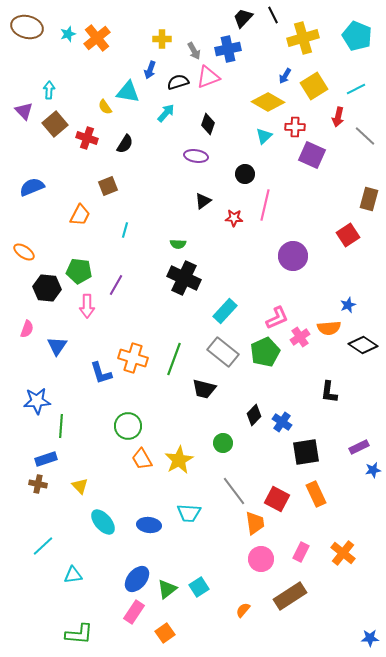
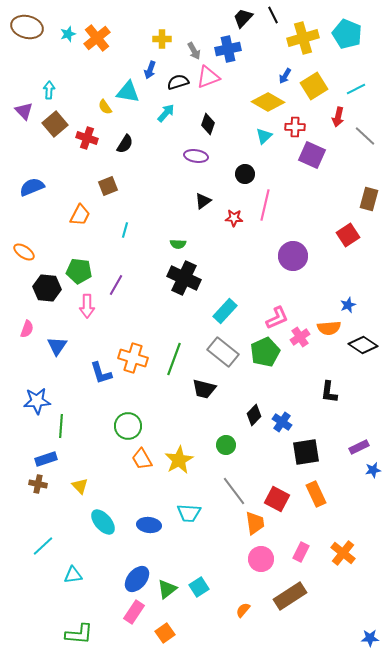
cyan pentagon at (357, 36): moved 10 px left, 2 px up
green circle at (223, 443): moved 3 px right, 2 px down
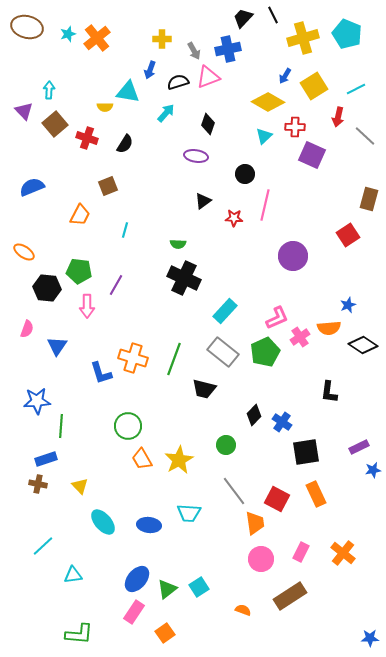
yellow semicircle at (105, 107): rotated 56 degrees counterclockwise
orange semicircle at (243, 610): rotated 70 degrees clockwise
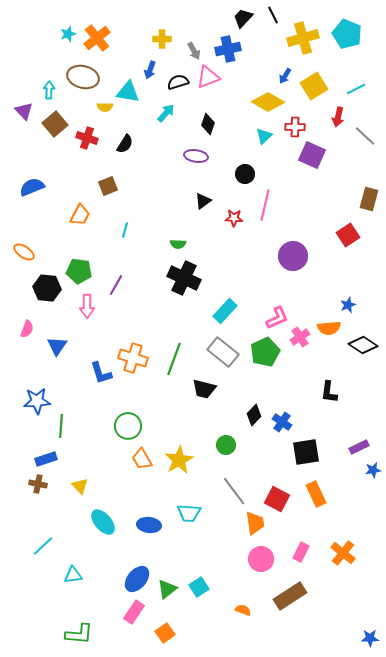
brown ellipse at (27, 27): moved 56 px right, 50 px down
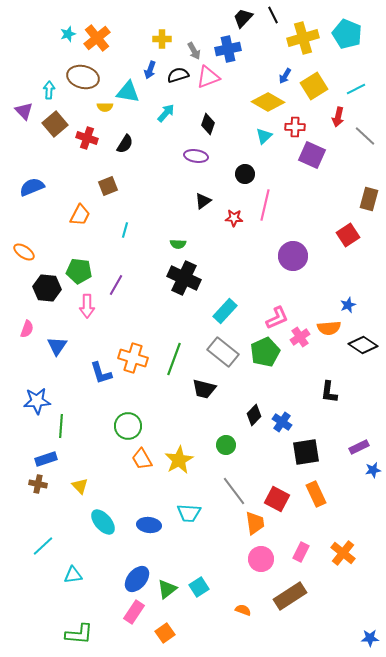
black semicircle at (178, 82): moved 7 px up
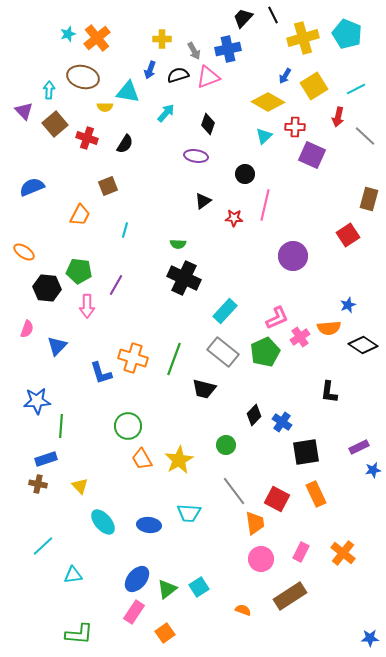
blue triangle at (57, 346): rotated 10 degrees clockwise
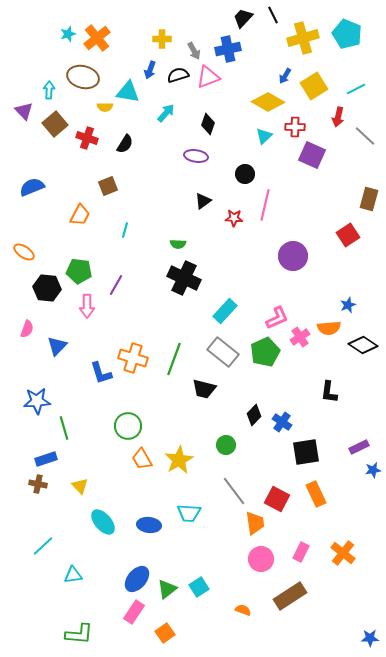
green line at (61, 426): moved 3 px right, 2 px down; rotated 20 degrees counterclockwise
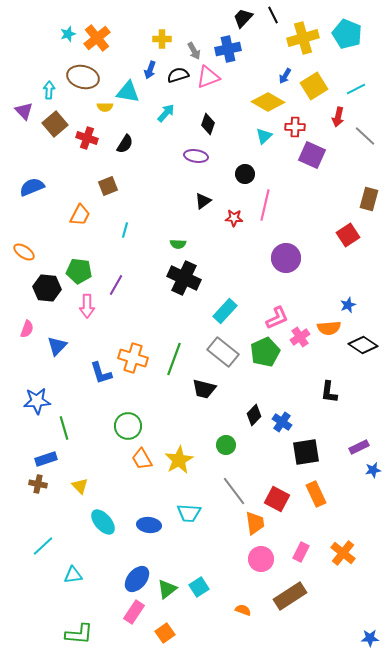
purple circle at (293, 256): moved 7 px left, 2 px down
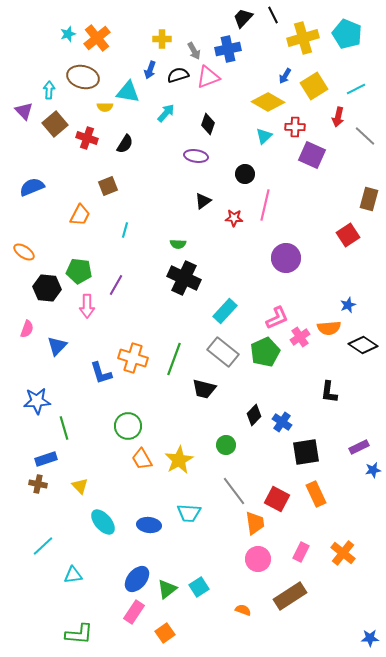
pink circle at (261, 559): moved 3 px left
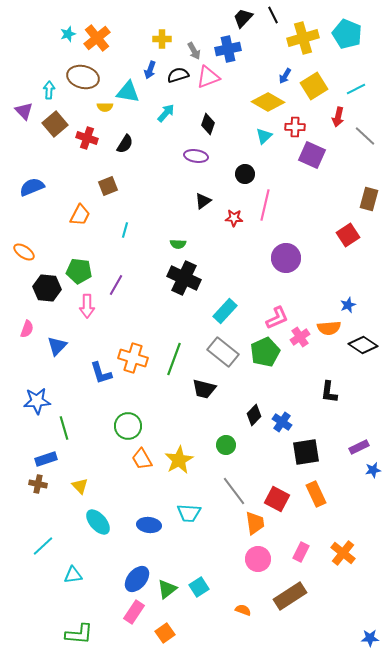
cyan ellipse at (103, 522): moved 5 px left
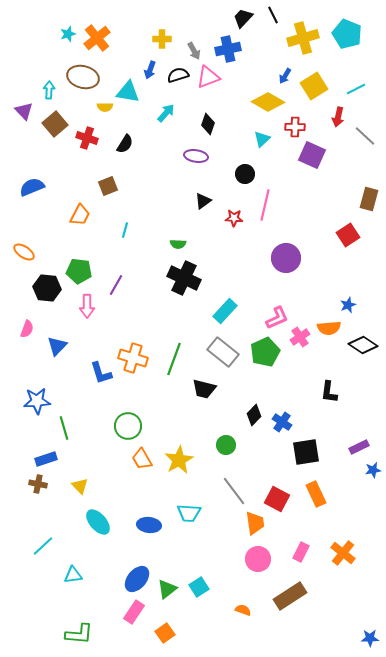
cyan triangle at (264, 136): moved 2 px left, 3 px down
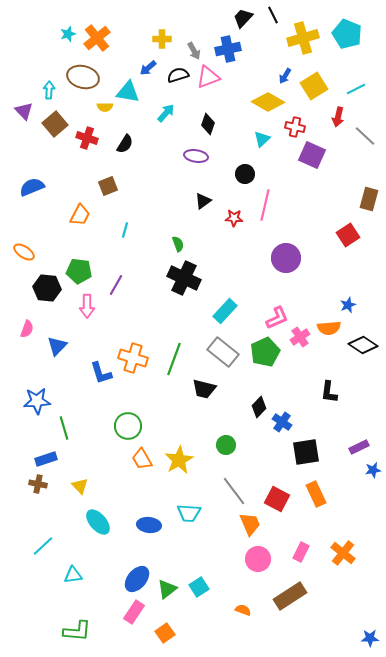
blue arrow at (150, 70): moved 2 px left, 2 px up; rotated 30 degrees clockwise
red cross at (295, 127): rotated 12 degrees clockwise
green semicircle at (178, 244): rotated 112 degrees counterclockwise
black diamond at (254, 415): moved 5 px right, 8 px up
orange trapezoid at (255, 523): moved 5 px left, 1 px down; rotated 15 degrees counterclockwise
green L-shape at (79, 634): moved 2 px left, 3 px up
